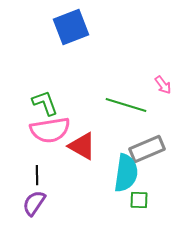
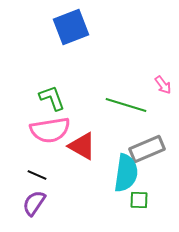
green L-shape: moved 7 px right, 5 px up
black line: rotated 66 degrees counterclockwise
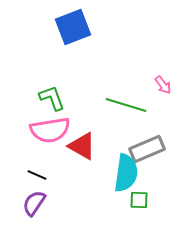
blue square: moved 2 px right
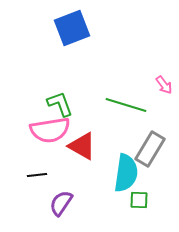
blue square: moved 1 px left, 1 px down
pink arrow: moved 1 px right
green L-shape: moved 8 px right, 6 px down
gray rectangle: moved 3 px right; rotated 36 degrees counterclockwise
black line: rotated 30 degrees counterclockwise
purple semicircle: moved 27 px right
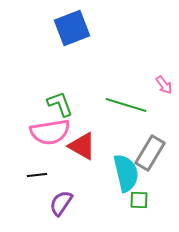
pink semicircle: moved 2 px down
gray rectangle: moved 4 px down
cyan semicircle: rotated 21 degrees counterclockwise
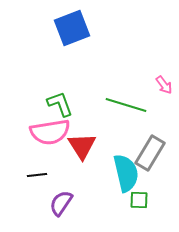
red triangle: rotated 28 degrees clockwise
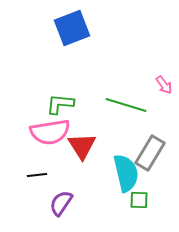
green L-shape: rotated 64 degrees counterclockwise
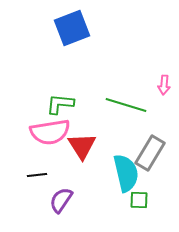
pink arrow: rotated 42 degrees clockwise
purple semicircle: moved 3 px up
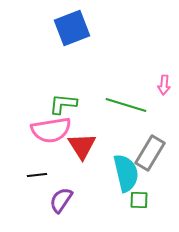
green L-shape: moved 3 px right
pink semicircle: moved 1 px right, 2 px up
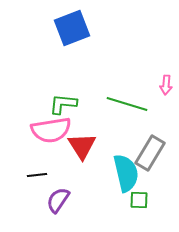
pink arrow: moved 2 px right
green line: moved 1 px right, 1 px up
purple semicircle: moved 3 px left
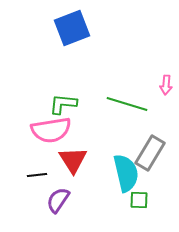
red triangle: moved 9 px left, 14 px down
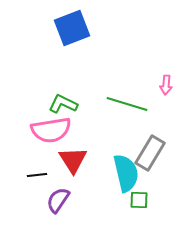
green L-shape: rotated 20 degrees clockwise
